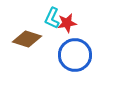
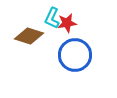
brown diamond: moved 2 px right, 3 px up
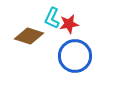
red star: moved 2 px right, 1 px down
blue circle: moved 1 px down
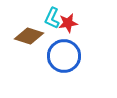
red star: moved 1 px left, 1 px up
blue circle: moved 11 px left
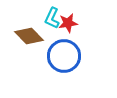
brown diamond: rotated 28 degrees clockwise
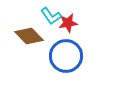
cyan L-shape: moved 1 px left, 2 px up; rotated 60 degrees counterclockwise
blue circle: moved 2 px right
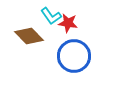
red star: rotated 18 degrees clockwise
blue circle: moved 8 px right
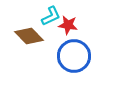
cyan L-shape: rotated 80 degrees counterclockwise
red star: moved 2 px down
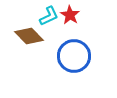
cyan L-shape: moved 2 px left
red star: moved 2 px right, 10 px up; rotated 24 degrees clockwise
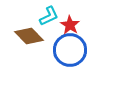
red star: moved 10 px down
blue circle: moved 4 px left, 6 px up
